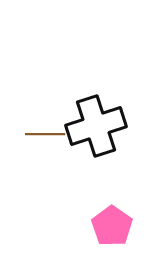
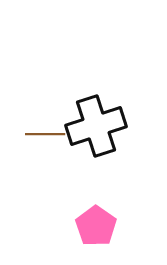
pink pentagon: moved 16 px left
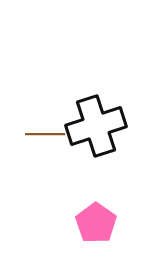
pink pentagon: moved 3 px up
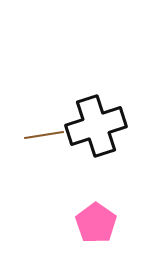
brown line: moved 1 px left, 1 px down; rotated 9 degrees counterclockwise
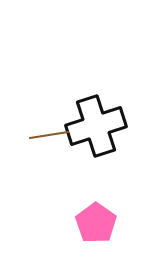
brown line: moved 5 px right
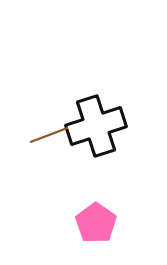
brown line: rotated 12 degrees counterclockwise
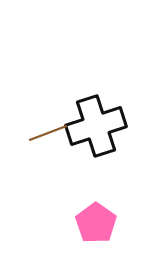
brown line: moved 1 px left, 2 px up
